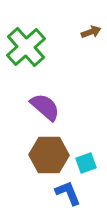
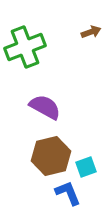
green cross: moved 1 px left; rotated 21 degrees clockwise
purple semicircle: rotated 12 degrees counterclockwise
brown hexagon: moved 2 px right, 1 px down; rotated 15 degrees counterclockwise
cyan square: moved 4 px down
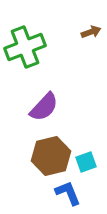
purple semicircle: moved 1 px left; rotated 104 degrees clockwise
cyan square: moved 5 px up
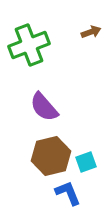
green cross: moved 4 px right, 2 px up
purple semicircle: rotated 96 degrees clockwise
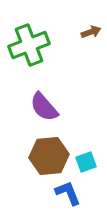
brown hexagon: moved 2 px left; rotated 9 degrees clockwise
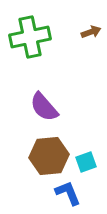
green cross: moved 1 px right, 8 px up; rotated 9 degrees clockwise
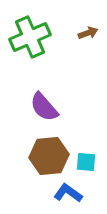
brown arrow: moved 3 px left, 1 px down
green cross: rotated 12 degrees counterclockwise
cyan square: rotated 25 degrees clockwise
blue L-shape: rotated 32 degrees counterclockwise
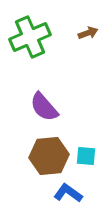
cyan square: moved 6 px up
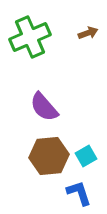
cyan square: rotated 35 degrees counterclockwise
blue L-shape: moved 11 px right; rotated 36 degrees clockwise
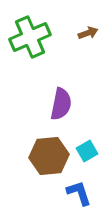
purple semicircle: moved 17 px right, 3 px up; rotated 128 degrees counterclockwise
cyan square: moved 1 px right, 5 px up
